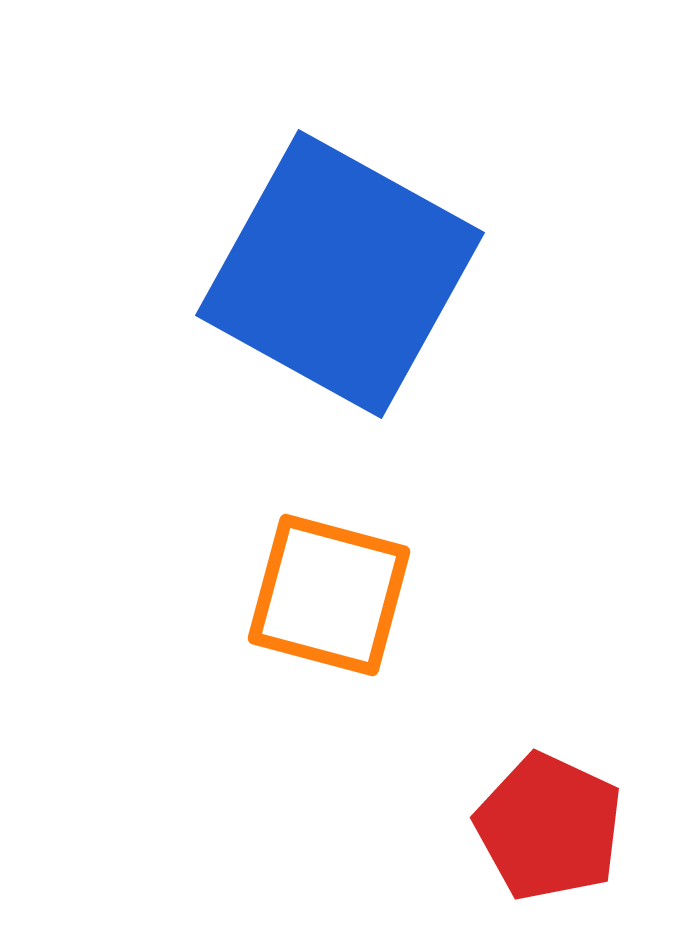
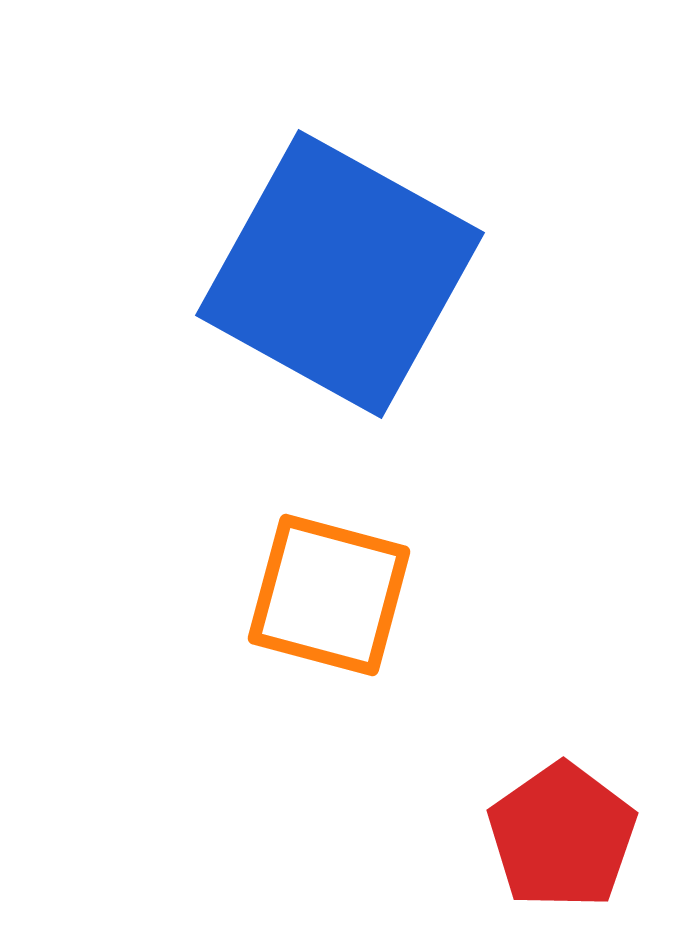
red pentagon: moved 13 px right, 9 px down; rotated 12 degrees clockwise
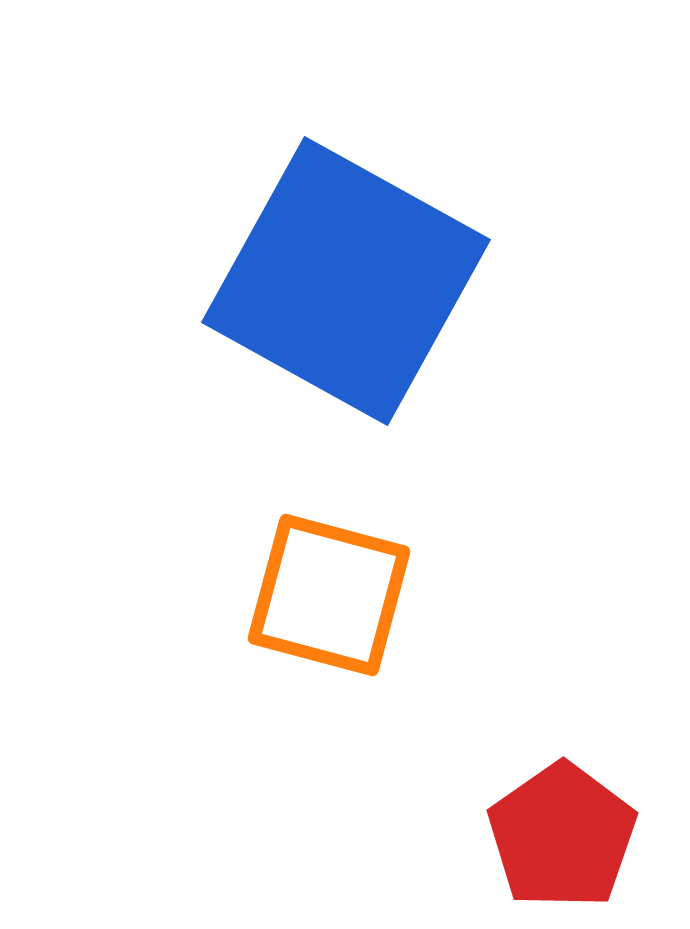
blue square: moved 6 px right, 7 px down
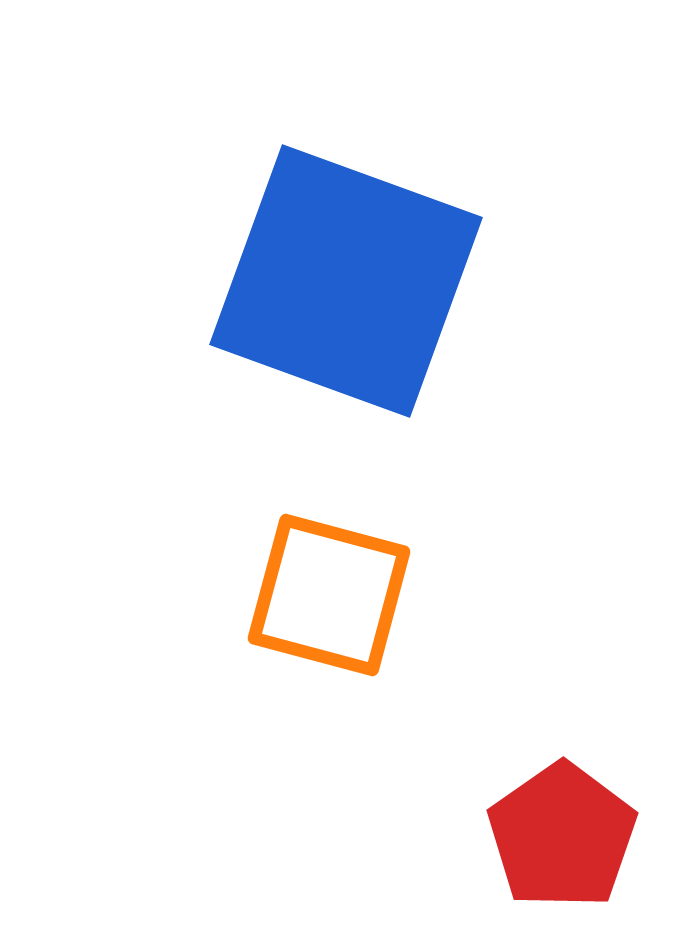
blue square: rotated 9 degrees counterclockwise
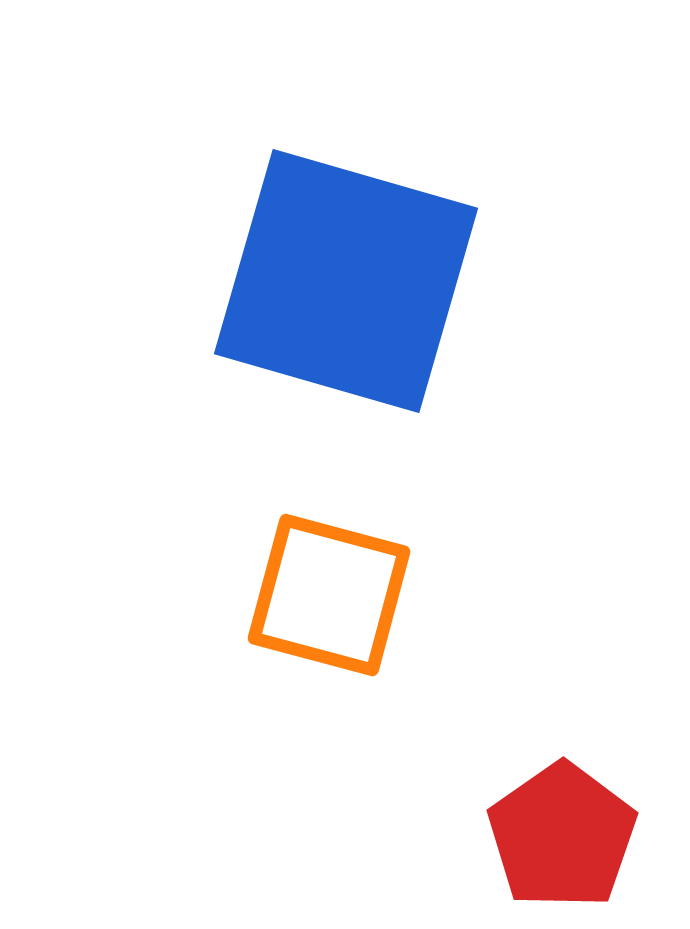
blue square: rotated 4 degrees counterclockwise
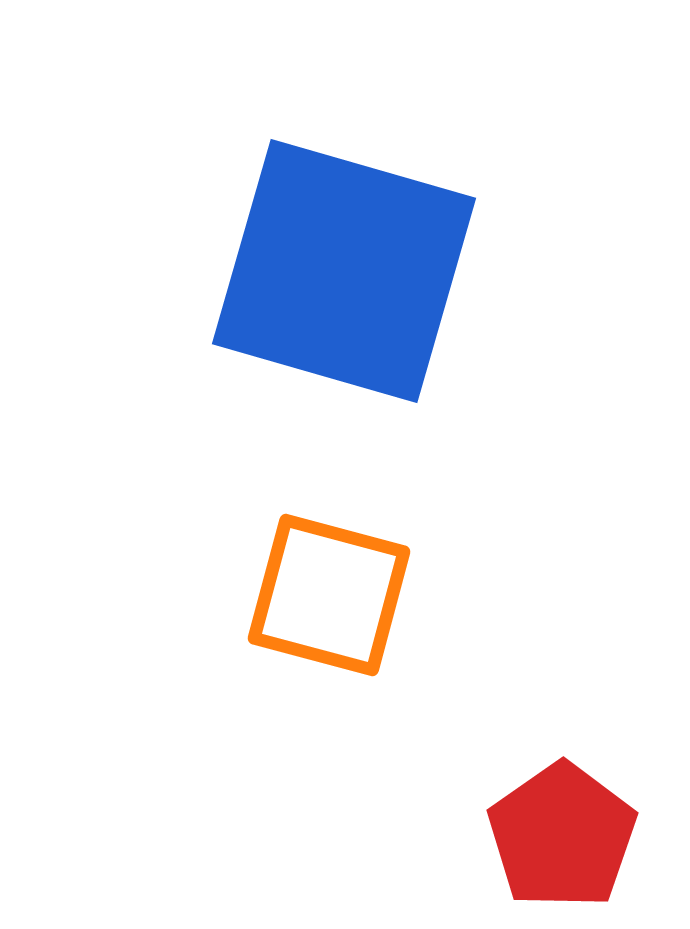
blue square: moved 2 px left, 10 px up
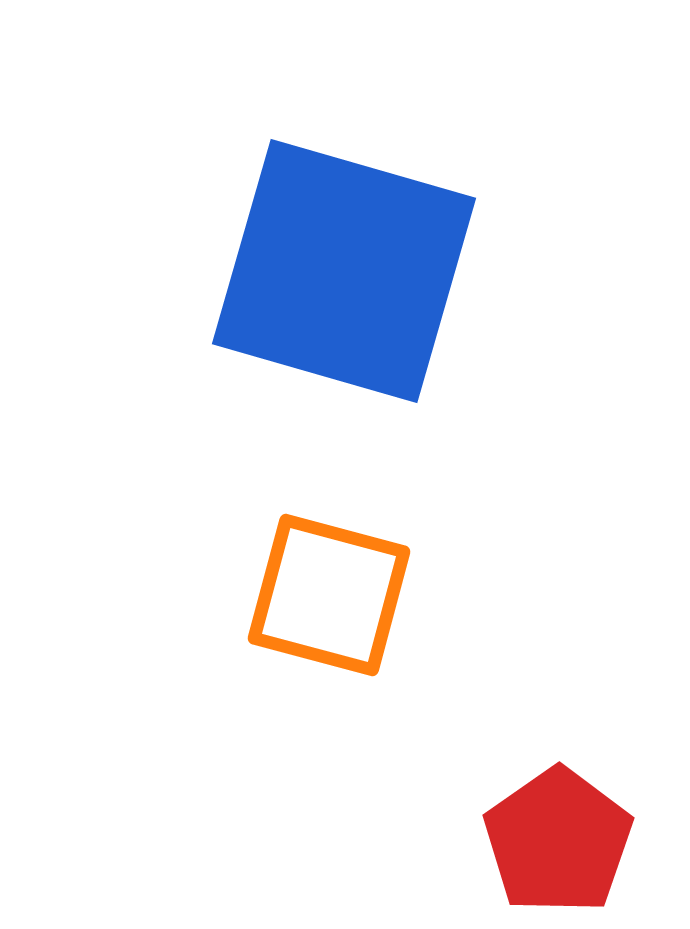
red pentagon: moved 4 px left, 5 px down
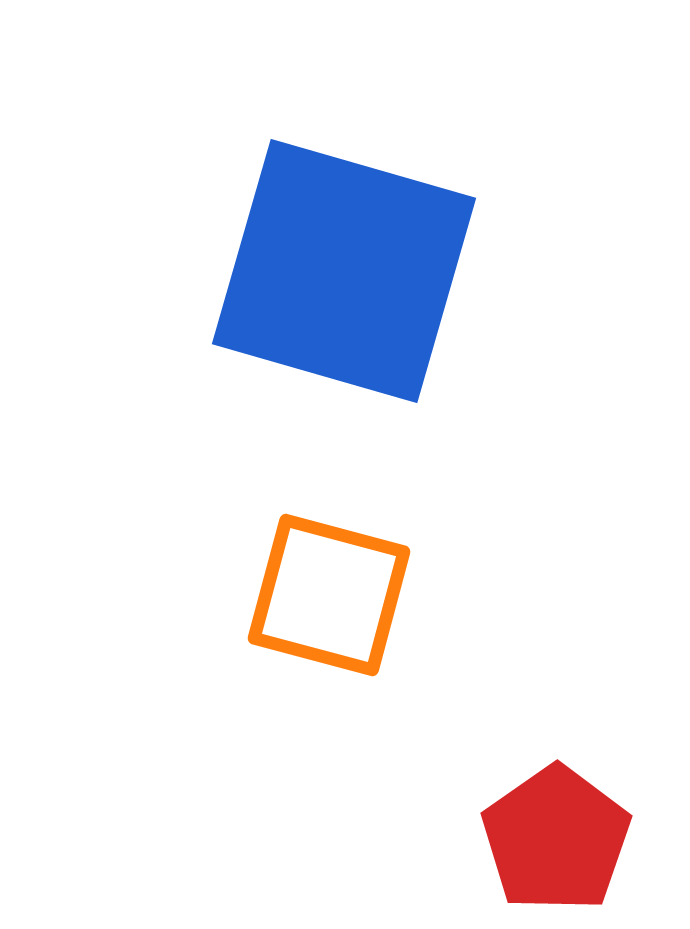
red pentagon: moved 2 px left, 2 px up
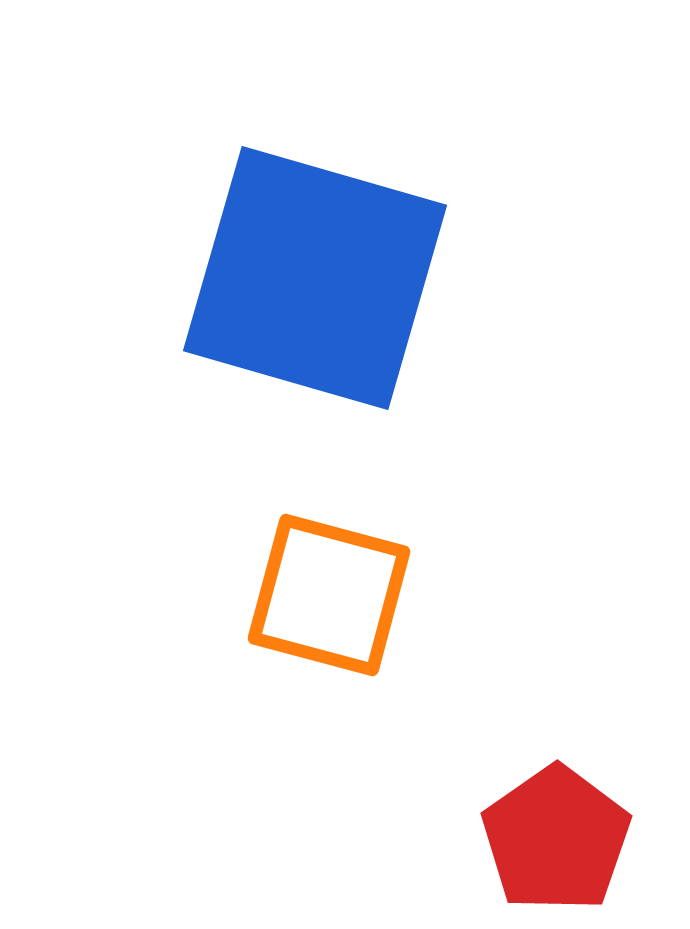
blue square: moved 29 px left, 7 px down
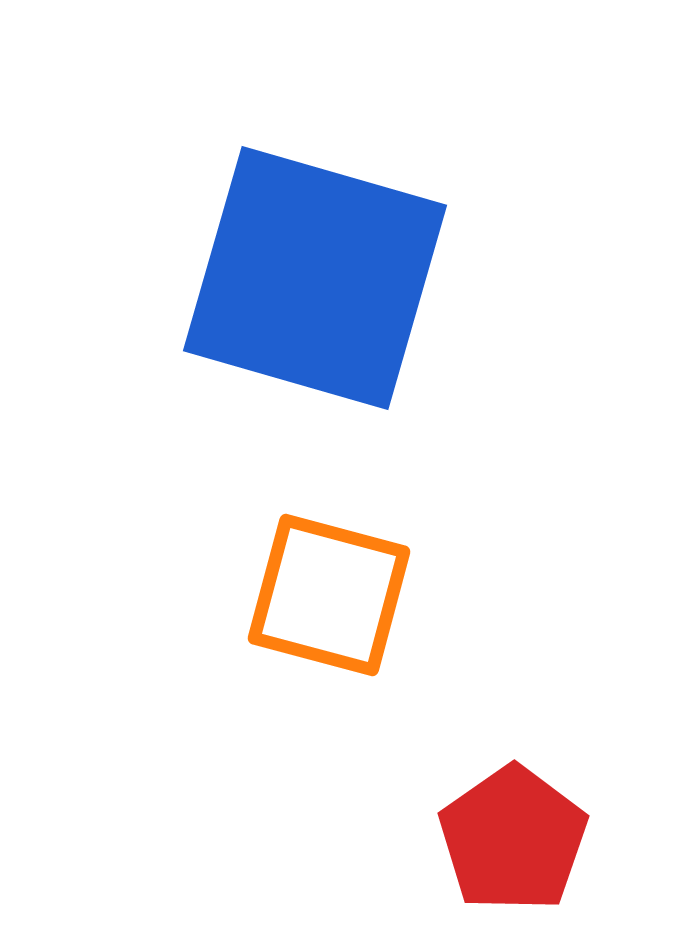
red pentagon: moved 43 px left
